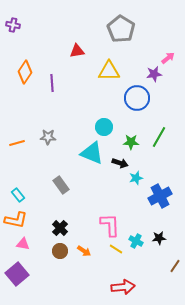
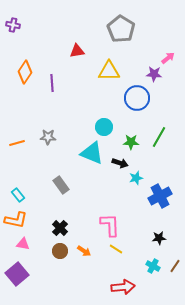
purple star: rotated 14 degrees clockwise
cyan cross: moved 17 px right, 25 px down
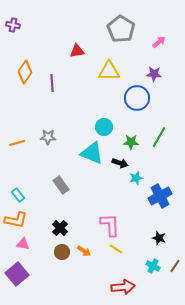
pink arrow: moved 9 px left, 16 px up
black star: rotated 24 degrees clockwise
brown circle: moved 2 px right, 1 px down
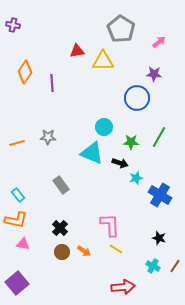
yellow triangle: moved 6 px left, 10 px up
blue cross: moved 1 px up; rotated 30 degrees counterclockwise
purple square: moved 9 px down
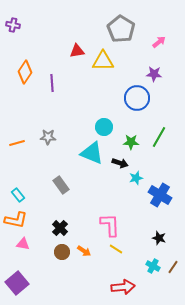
brown line: moved 2 px left, 1 px down
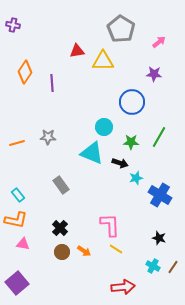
blue circle: moved 5 px left, 4 px down
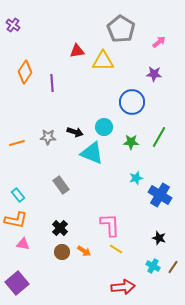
purple cross: rotated 24 degrees clockwise
black arrow: moved 45 px left, 31 px up
